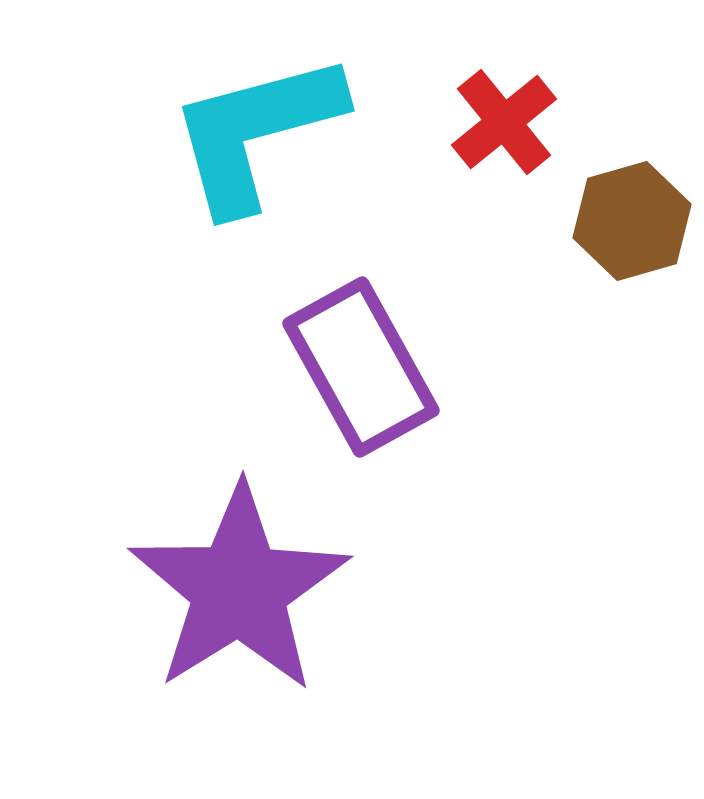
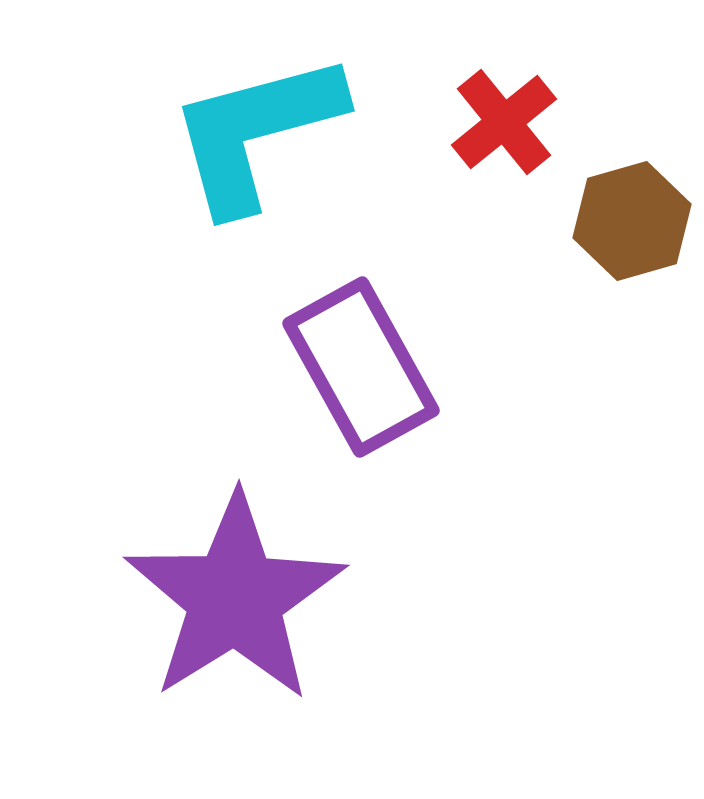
purple star: moved 4 px left, 9 px down
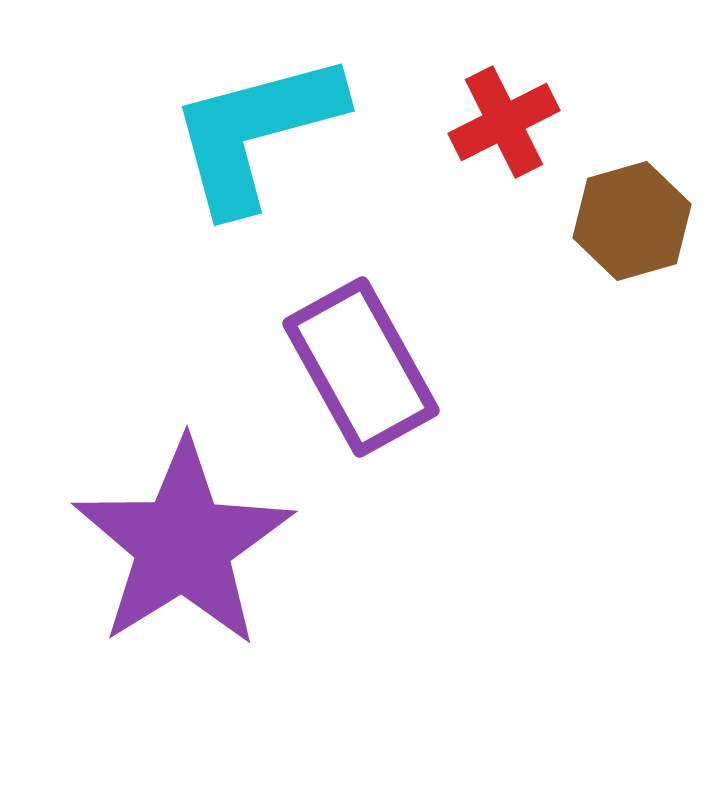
red cross: rotated 12 degrees clockwise
purple star: moved 52 px left, 54 px up
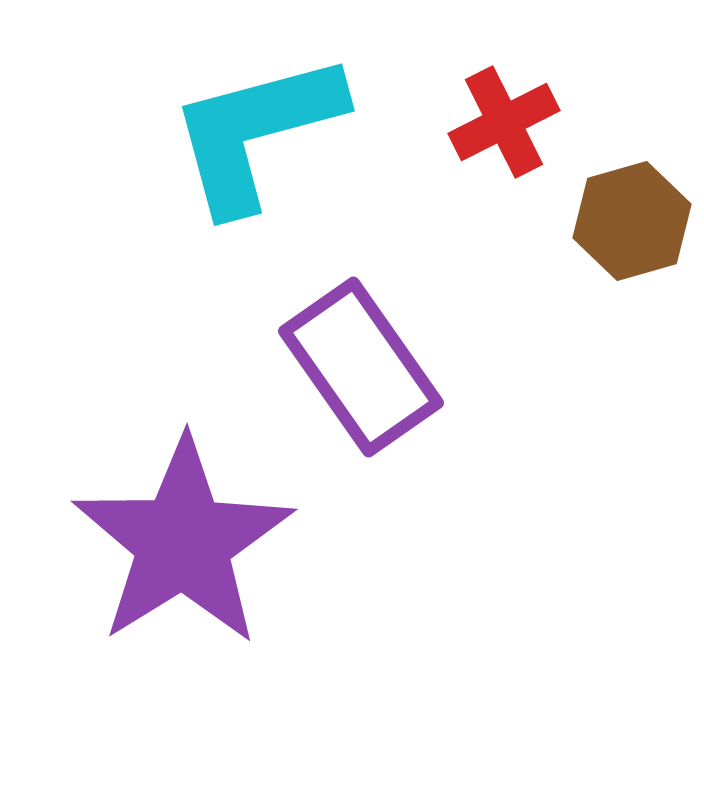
purple rectangle: rotated 6 degrees counterclockwise
purple star: moved 2 px up
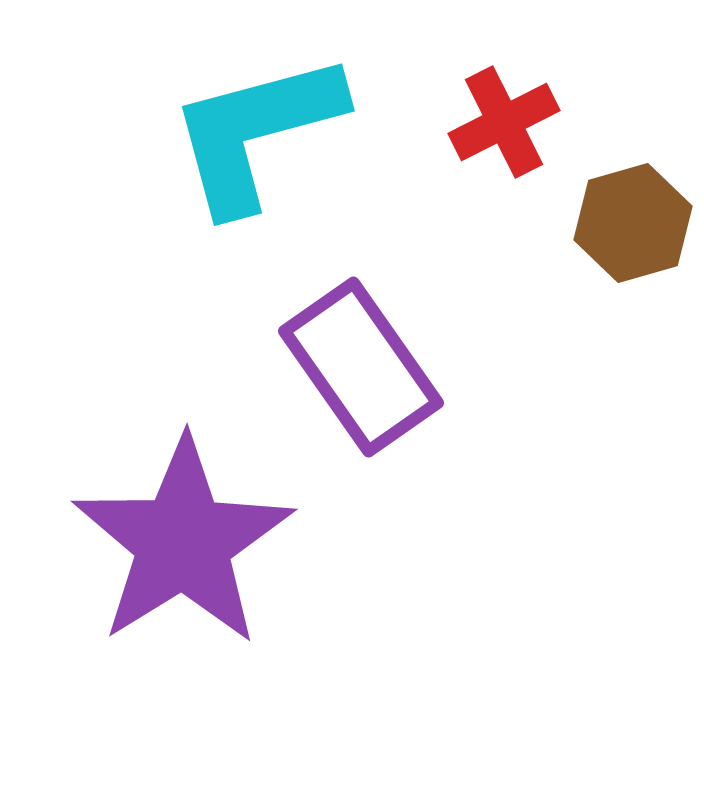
brown hexagon: moved 1 px right, 2 px down
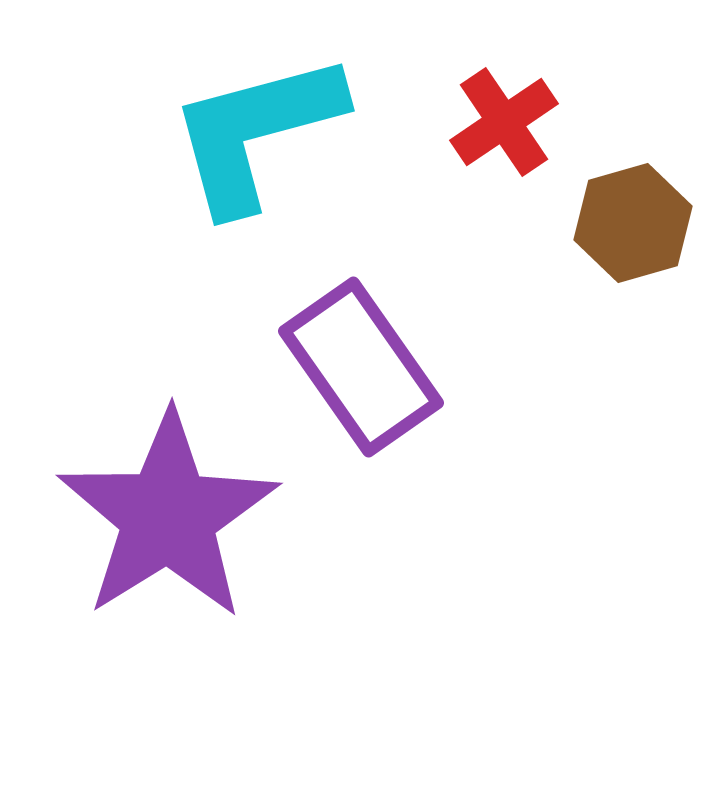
red cross: rotated 7 degrees counterclockwise
purple star: moved 15 px left, 26 px up
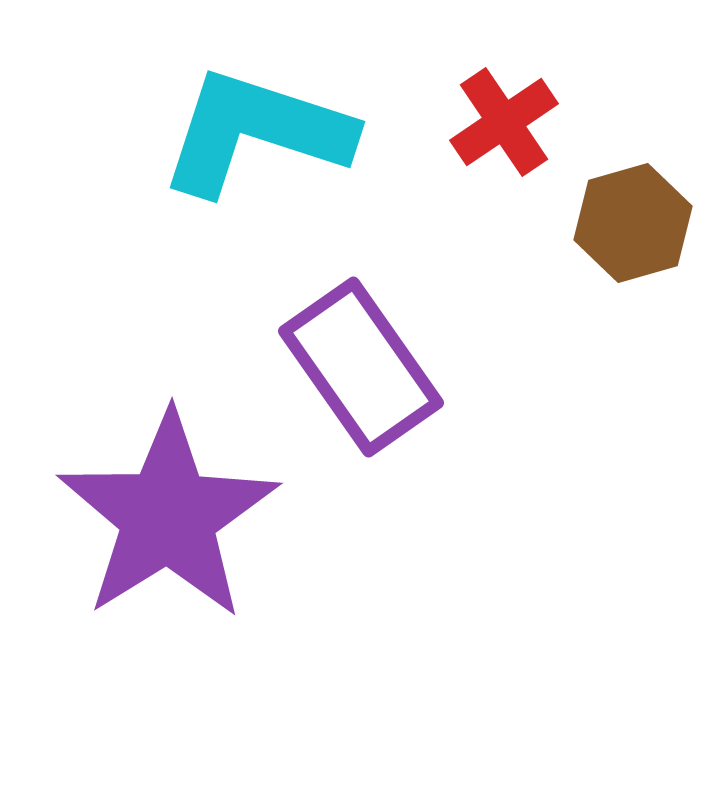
cyan L-shape: rotated 33 degrees clockwise
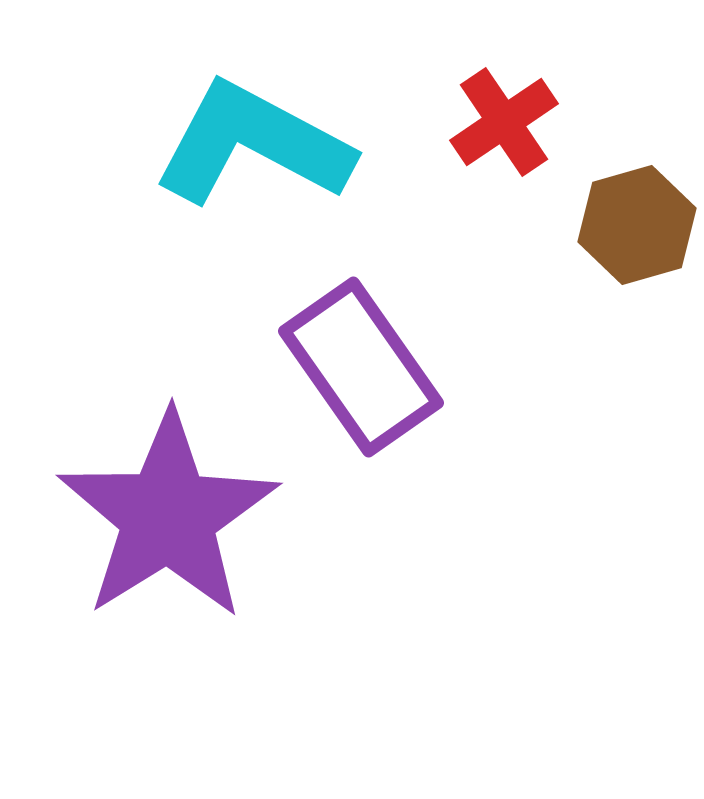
cyan L-shape: moved 3 px left, 12 px down; rotated 10 degrees clockwise
brown hexagon: moved 4 px right, 2 px down
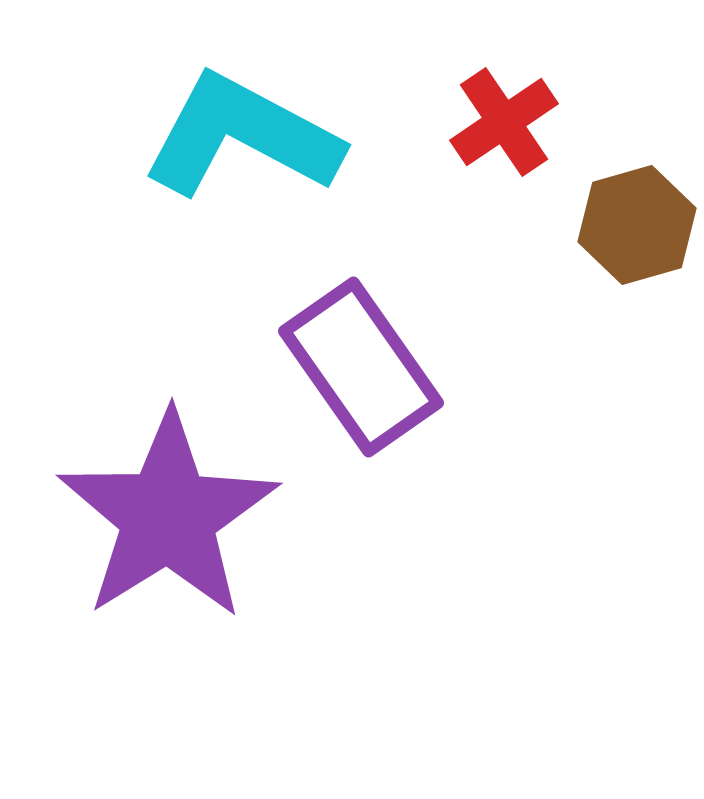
cyan L-shape: moved 11 px left, 8 px up
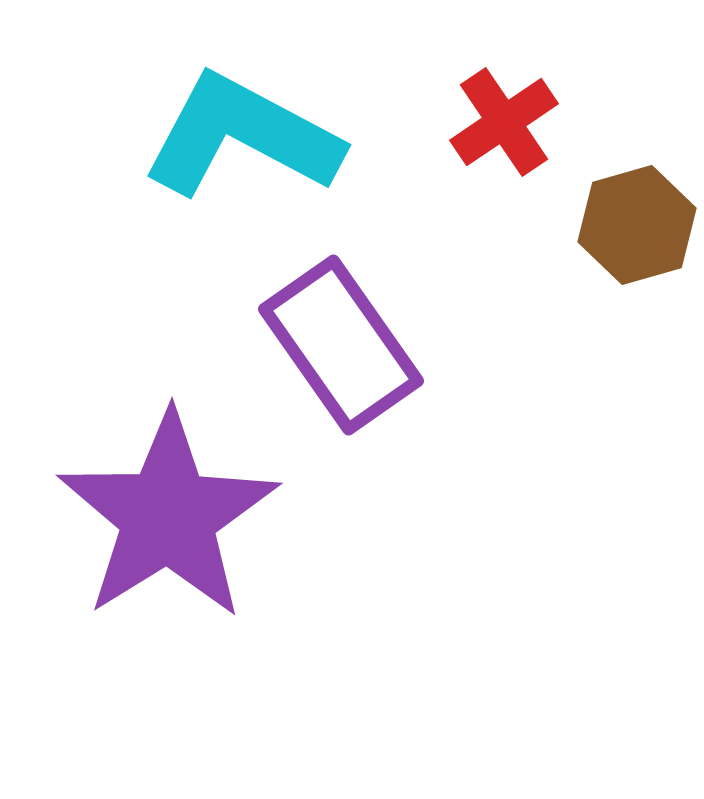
purple rectangle: moved 20 px left, 22 px up
